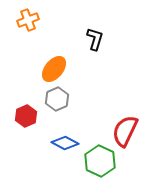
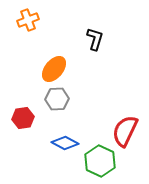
gray hexagon: rotated 20 degrees clockwise
red hexagon: moved 3 px left, 2 px down; rotated 15 degrees clockwise
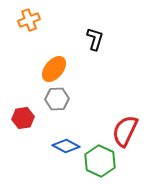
orange cross: moved 1 px right
blue diamond: moved 1 px right, 3 px down
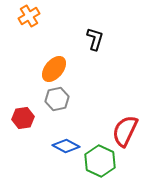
orange cross: moved 4 px up; rotated 10 degrees counterclockwise
gray hexagon: rotated 10 degrees counterclockwise
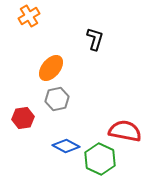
orange ellipse: moved 3 px left, 1 px up
red semicircle: rotated 76 degrees clockwise
green hexagon: moved 2 px up
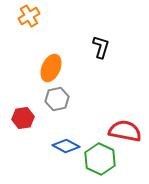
black L-shape: moved 6 px right, 8 px down
orange ellipse: rotated 16 degrees counterclockwise
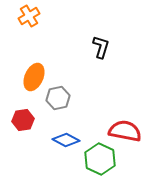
orange ellipse: moved 17 px left, 9 px down
gray hexagon: moved 1 px right, 1 px up
red hexagon: moved 2 px down
blue diamond: moved 6 px up
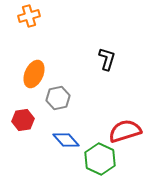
orange cross: rotated 15 degrees clockwise
black L-shape: moved 6 px right, 12 px down
orange ellipse: moved 3 px up
red semicircle: rotated 28 degrees counterclockwise
blue diamond: rotated 20 degrees clockwise
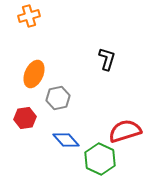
red hexagon: moved 2 px right, 2 px up
